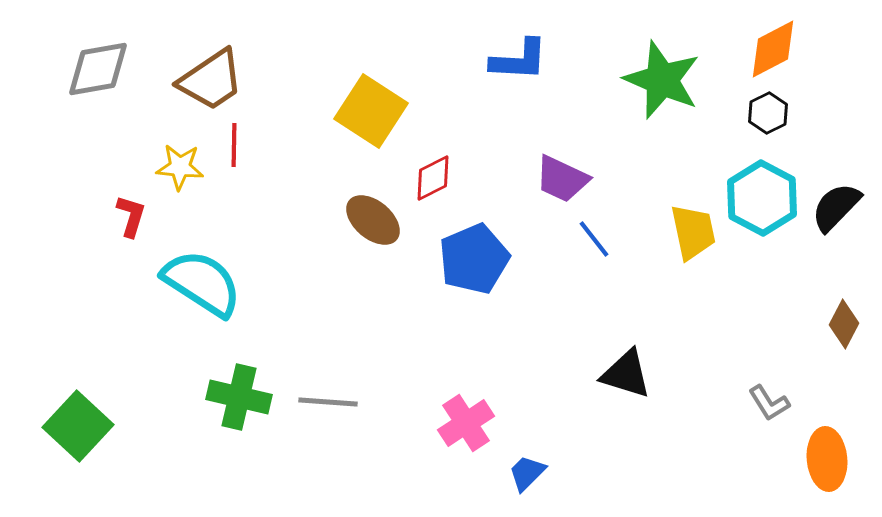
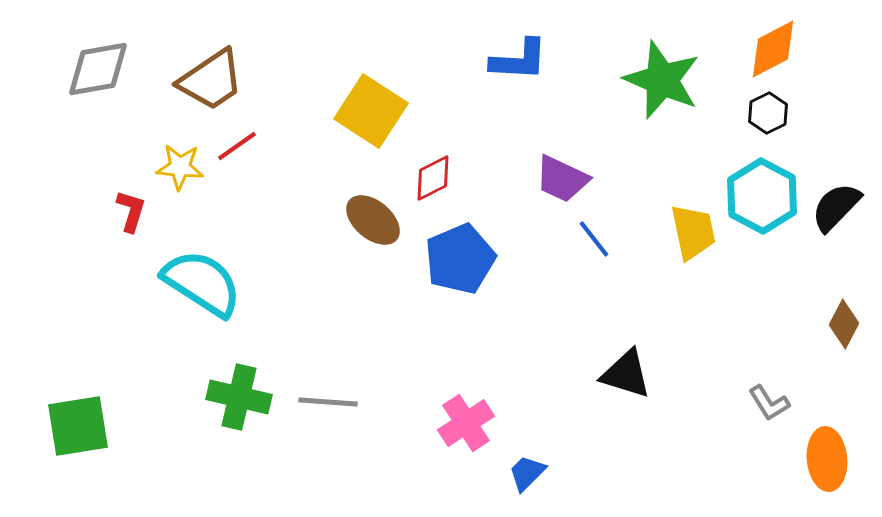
red line: moved 3 px right, 1 px down; rotated 54 degrees clockwise
cyan hexagon: moved 2 px up
red L-shape: moved 5 px up
blue pentagon: moved 14 px left
green square: rotated 38 degrees clockwise
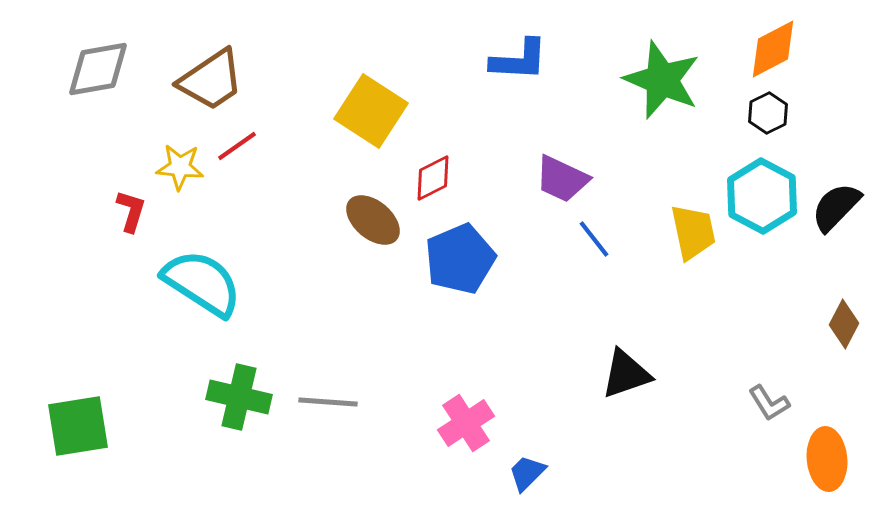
black triangle: rotated 36 degrees counterclockwise
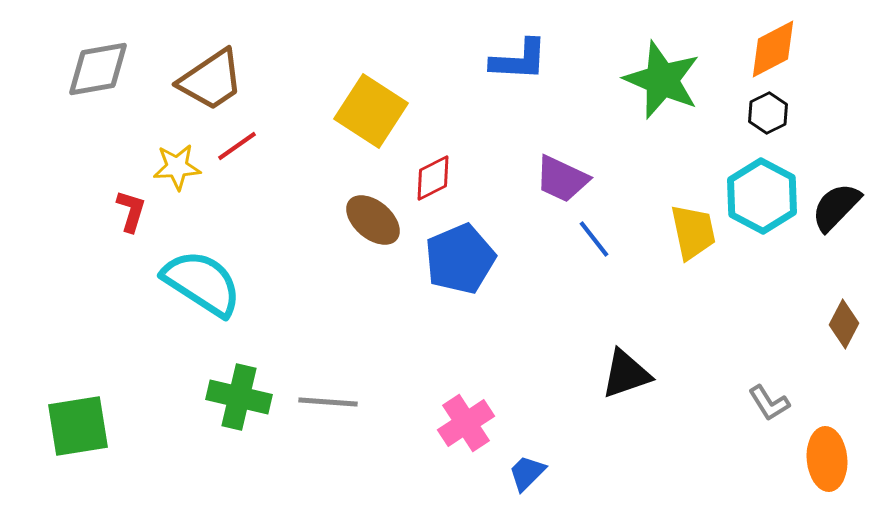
yellow star: moved 3 px left; rotated 9 degrees counterclockwise
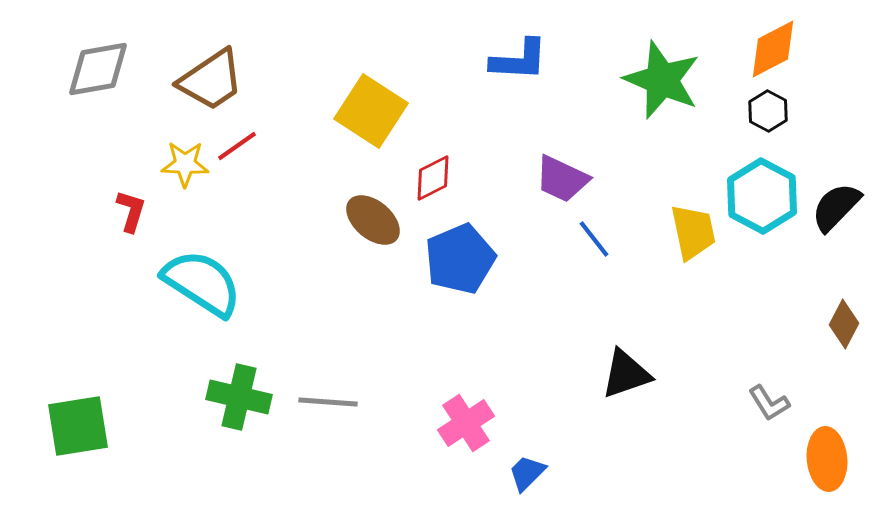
black hexagon: moved 2 px up; rotated 6 degrees counterclockwise
yellow star: moved 8 px right, 3 px up; rotated 6 degrees clockwise
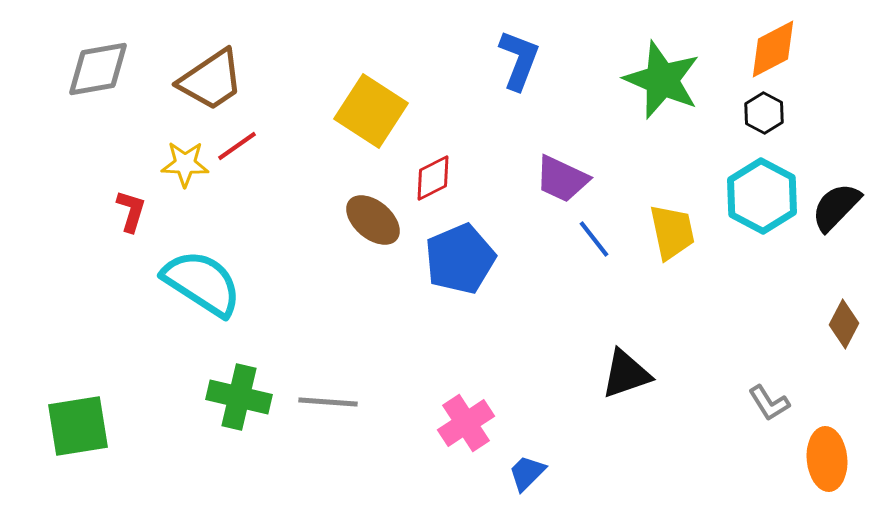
blue L-shape: rotated 72 degrees counterclockwise
black hexagon: moved 4 px left, 2 px down
yellow trapezoid: moved 21 px left
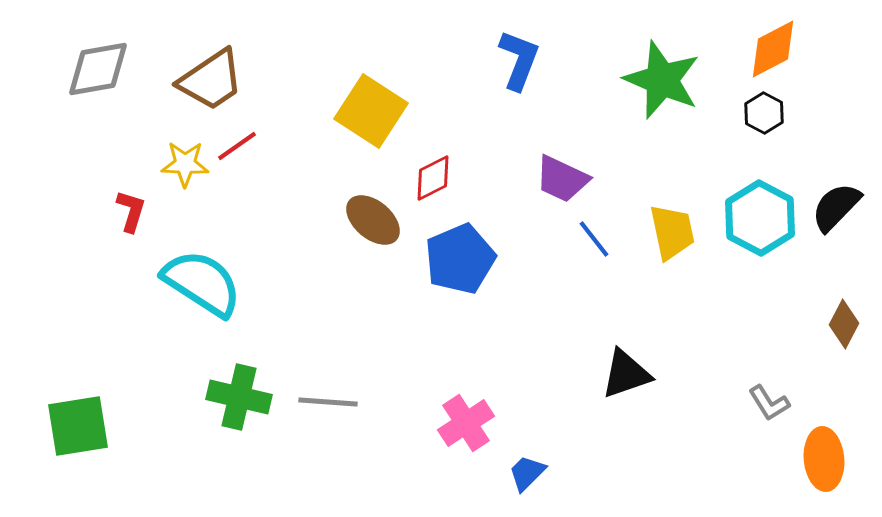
cyan hexagon: moved 2 px left, 22 px down
orange ellipse: moved 3 px left
